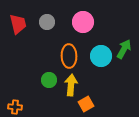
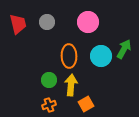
pink circle: moved 5 px right
orange cross: moved 34 px right, 2 px up; rotated 24 degrees counterclockwise
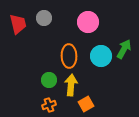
gray circle: moved 3 px left, 4 px up
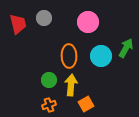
green arrow: moved 2 px right, 1 px up
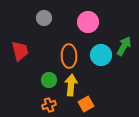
red trapezoid: moved 2 px right, 27 px down
green arrow: moved 2 px left, 2 px up
cyan circle: moved 1 px up
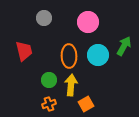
red trapezoid: moved 4 px right
cyan circle: moved 3 px left
orange cross: moved 1 px up
